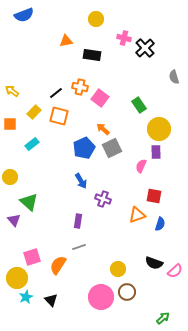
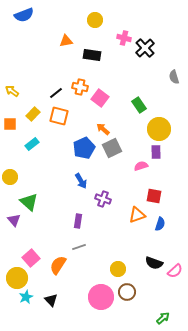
yellow circle at (96, 19): moved 1 px left, 1 px down
yellow rectangle at (34, 112): moved 1 px left, 2 px down
pink semicircle at (141, 166): rotated 48 degrees clockwise
pink square at (32, 257): moved 1 px left, 1 px down; rotated 24 degrees counterclockwise
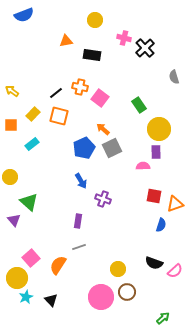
orange square at (10, 124): moved 1 px right, 1 px down
pink semicircle at (141, 166): moved 2 px right; rotated 16 degrees clockwise
orange triangle at (137, 215): moved 38 px right, 11 px up
blue semicircle at (160, 224): moved 1 px right, 1 px down
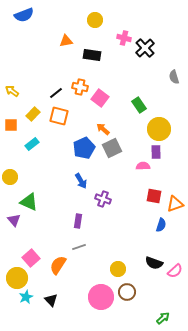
green triangle at (29, 202): rotated 18 degrees counterclockwise
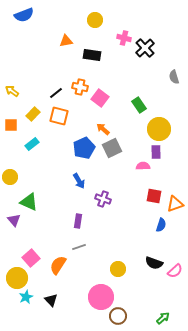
blue arrow at (81, 181): moved 2 px left
brown circle at (127, 292): moved 9 px left, 24 px down
